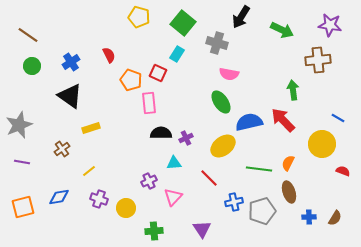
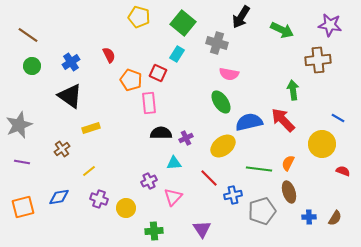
blue cross at (234, 202): moved 1 px left, 7 px up
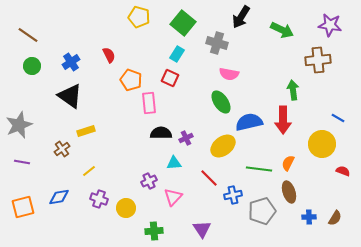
red square at (158, 73): moved 12 px right, 5 px down
red arrow at (283, 120): rotated 136 degrees counterclockwise
yellow rectangle at (91, 128): moved 5 px left, 3 px down
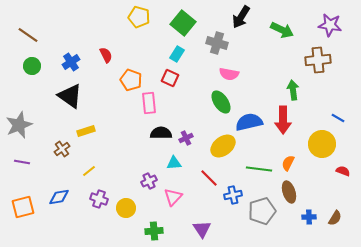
red semicircle at (109, 55): moved 3 px left
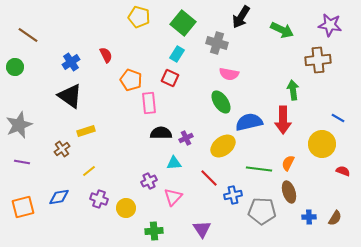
green circle at (32, 66): moved 17 px left, 1 px down
gray pentagon at (262, 211): rotated 20 degrees clockwise
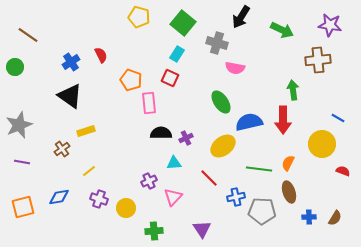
red semicircle at (106, 55): moved 5 px left
pink semicircle at (229, 74): moved 6 px right, 6 px up
blue cross at (233, 195): moved 3 px right, 2 px down
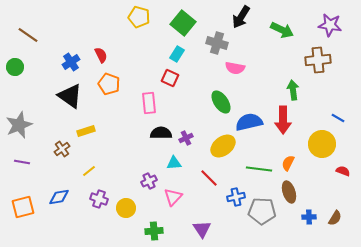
orange pentagon at (131, 80): moved 22 px left, 4 px down
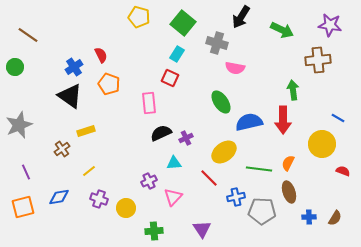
blue cross at (71, 62): moved 3 px right, 5 px down
black semicircle at (161, 133): rotated 25 degrees counterclockwise
yellow ellipse at (223, 146): moved 1 px right, 6 px down
purple line at (22, 162): moved 4 px right, 10 px down; rotated 56 degrees clockwise
